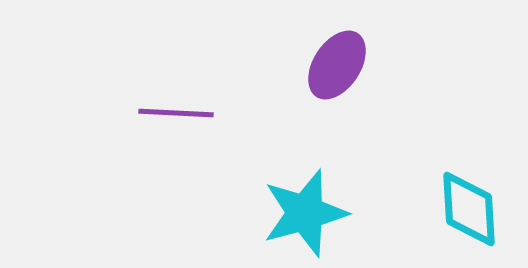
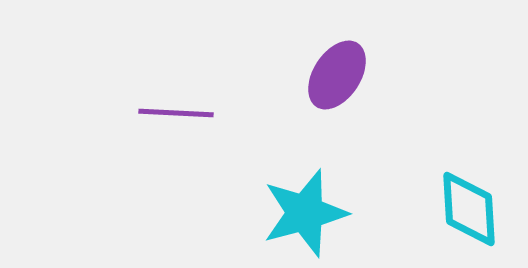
purple ellipse: moved 10 px down
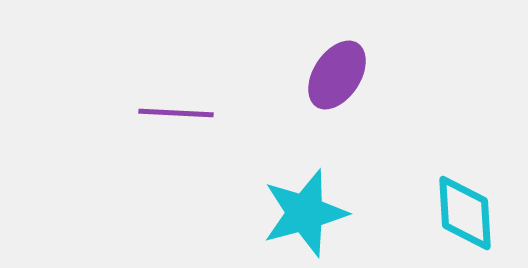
cyan diamond: moved 4 px left, 4 px down
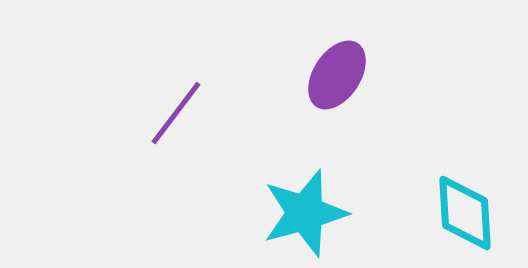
purple line: rotated 56 degrees counterclockwise
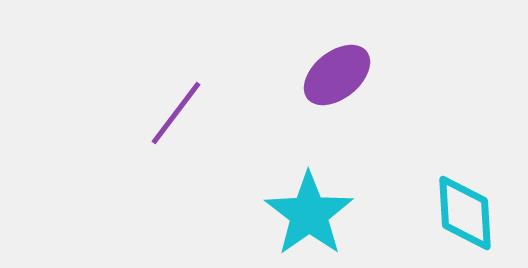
purple ellipse: rotated 18 degrees clockwise
cyan star: moved 4 px right, 1 px down; rotated 20 degrees counterclockwise
